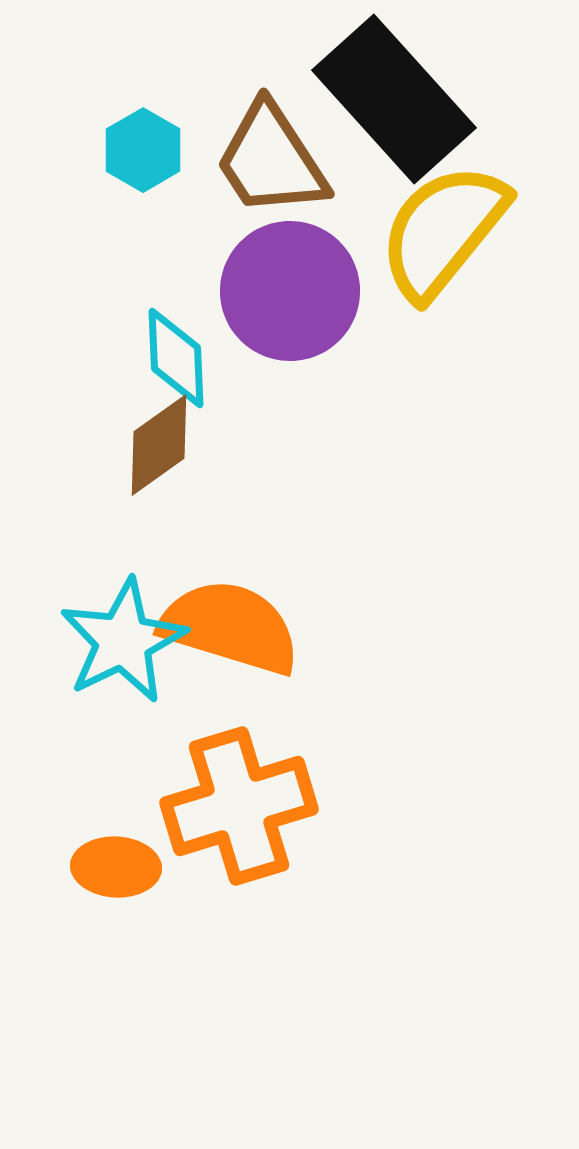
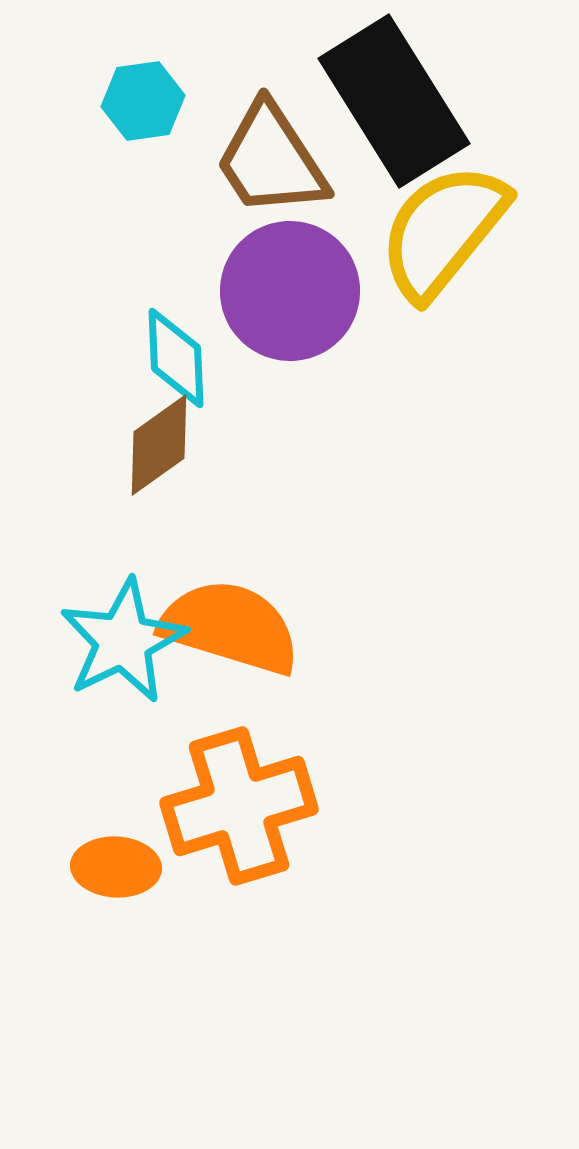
black rectangle: moved 2 px down; rotated 10 degrees clockwise
cyan hexagon: moved 49 px up; rotated 22 degrees clockwise
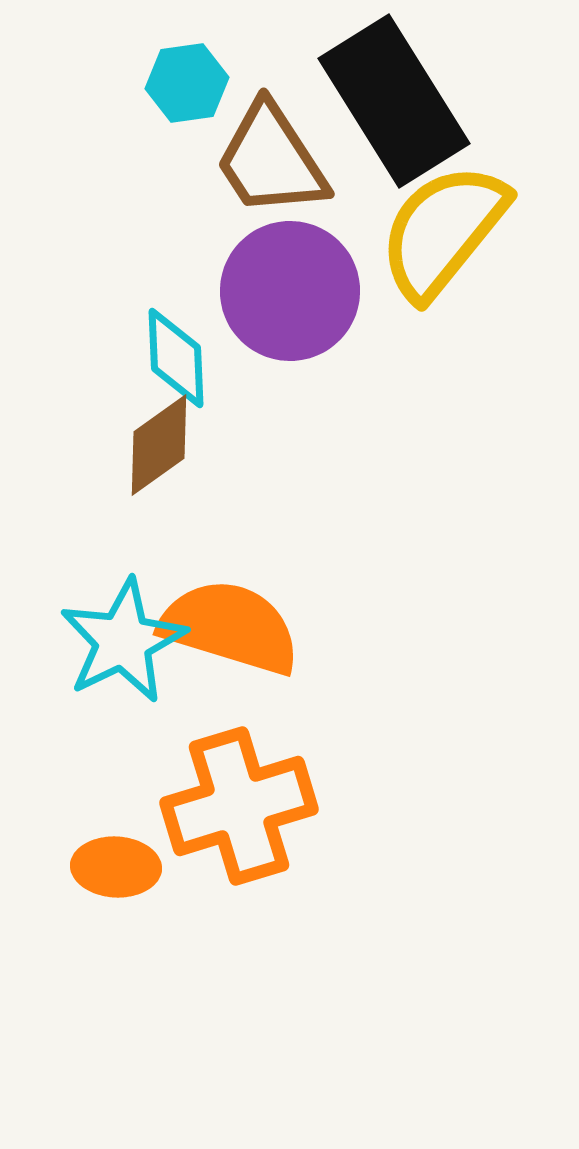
cyan hexagon: moved 44 px right, 18 px up
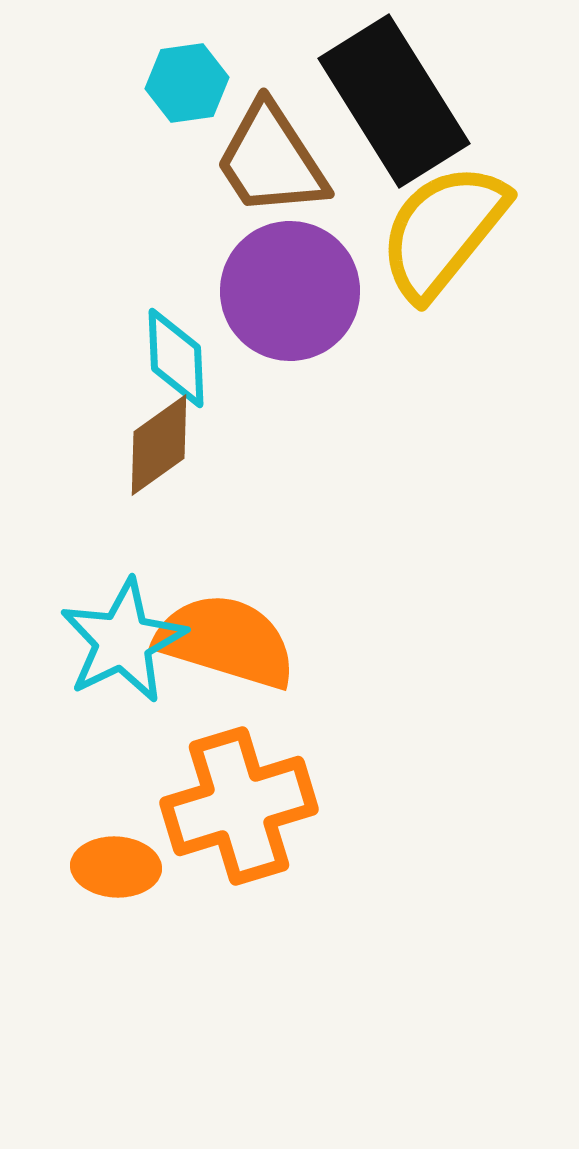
orange semicircle: moved 4 px left, 14 px down
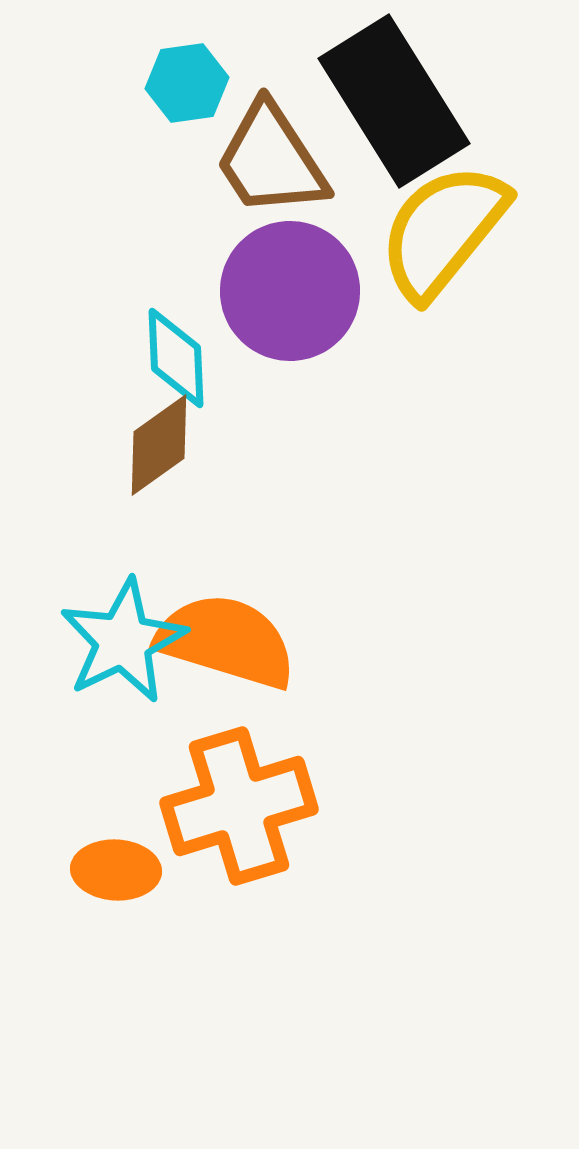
orange ellipse: moved 3 px down
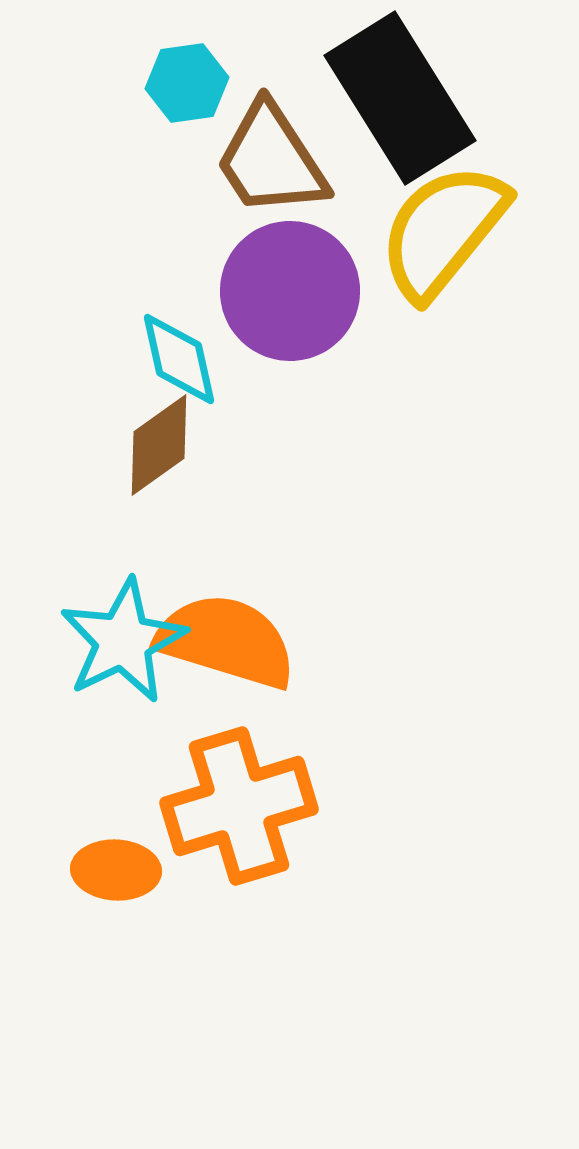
black rectangle: moved 6 px right, 3 px up
cyan diamond: moved 3 px right, 1 px down; rotated 10 degrees counterclockwise
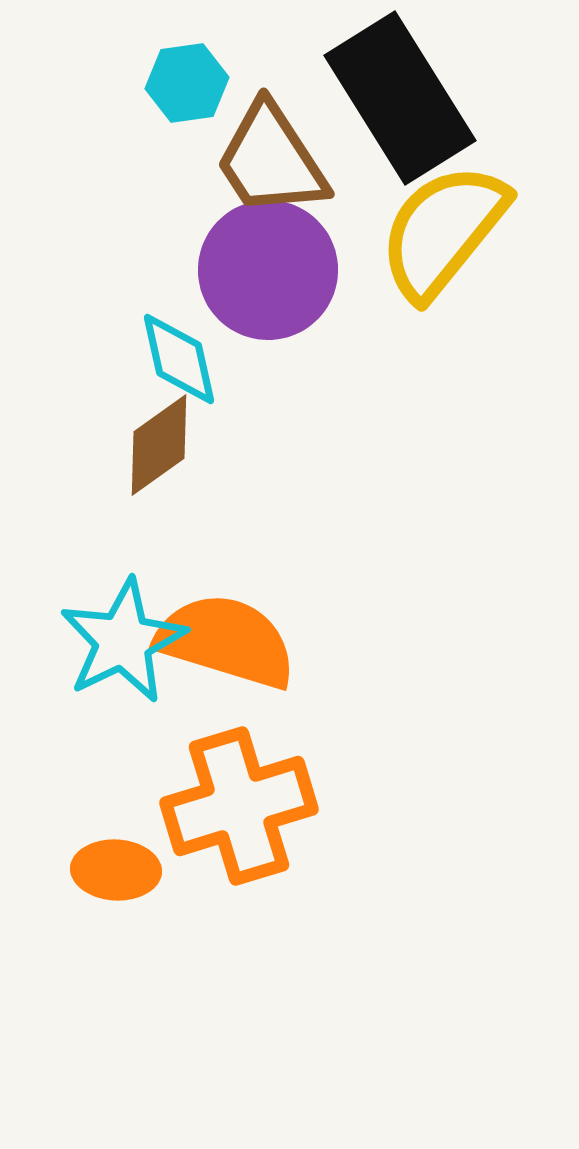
purple circle: moved 22 px left, 21 px up
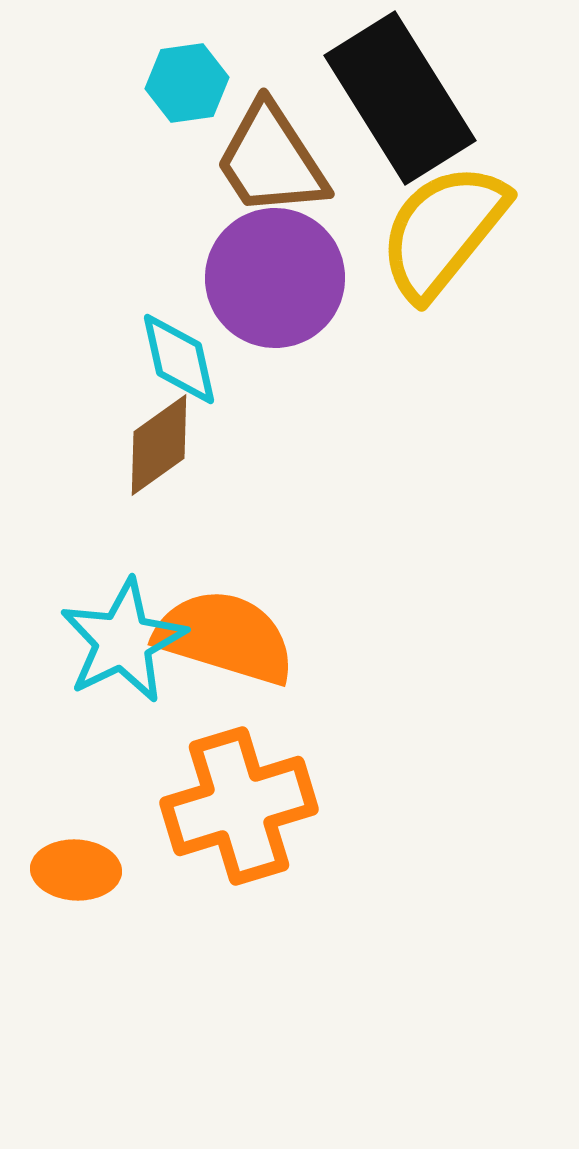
purple circle: moved 7 px right, 8 px down
orange semicircle: moved 1 px left, 4 px up
orange ellipse: moved 40 px left
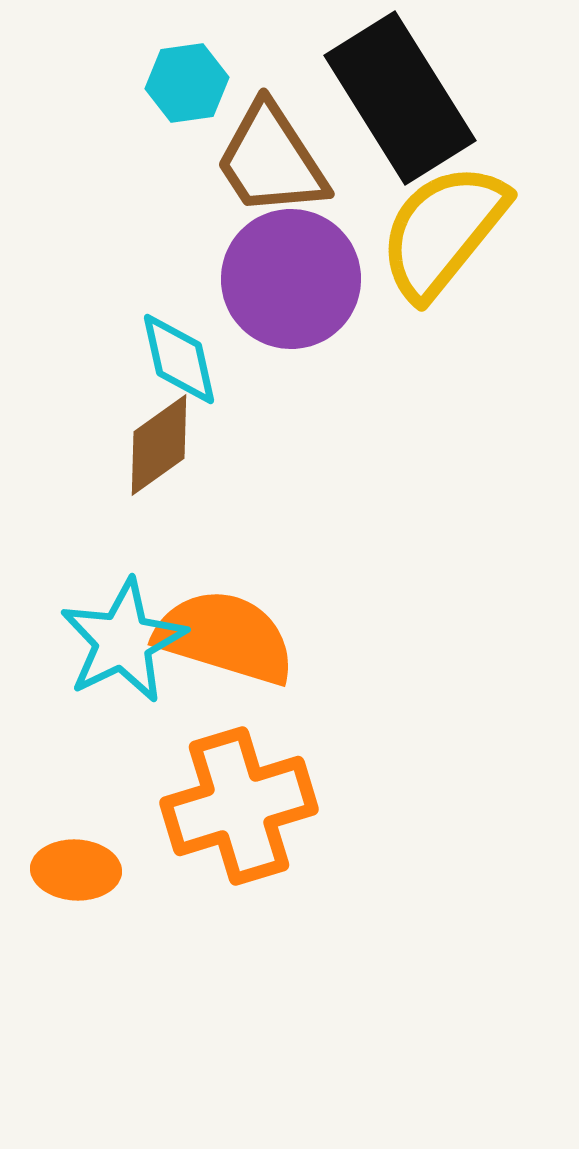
purple circle: moved 16 px right, 1 px down
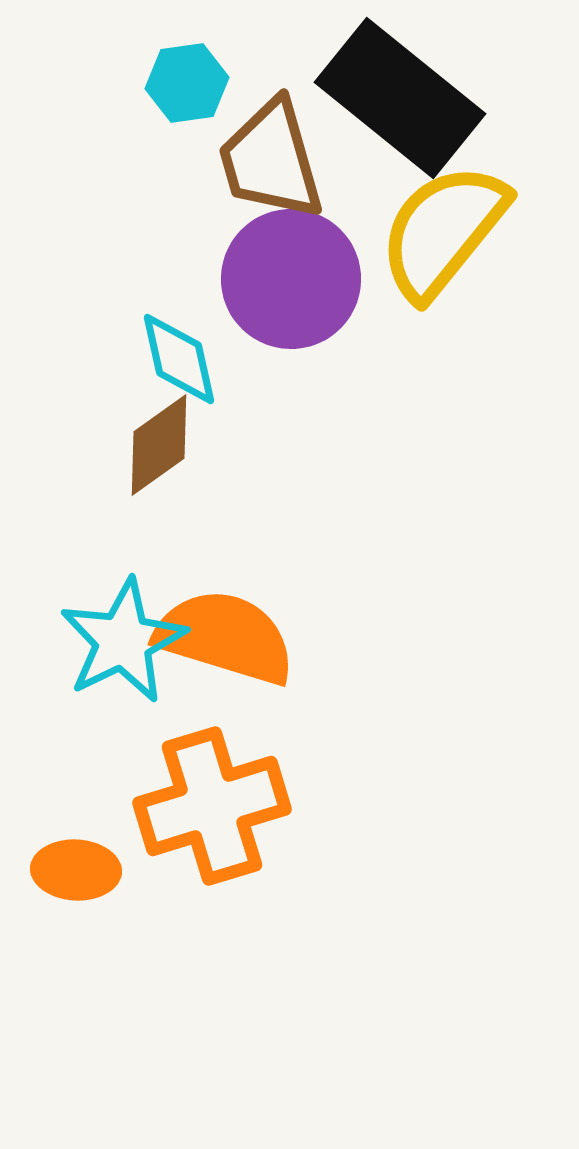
black rectangle: rotated 19 degrees counterclockwise
brown trapezoid: rotated 17 degrees clockwise
orange cross: moved 27 px left
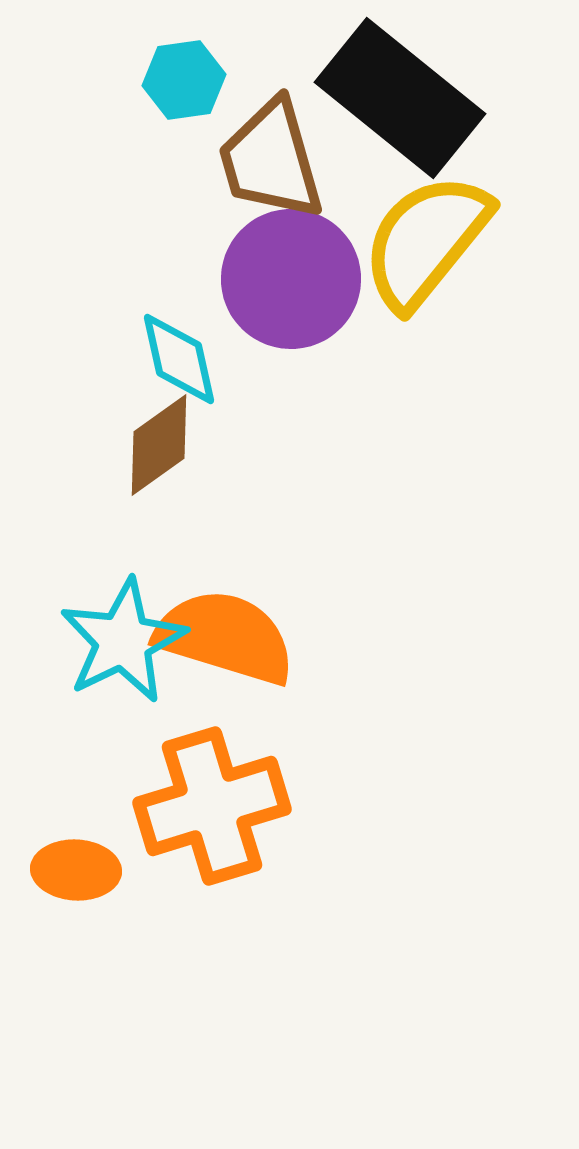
cyan hexagon: moved 3 px left, 3 px up
yellow semicircle: moved 17 px left, 10 px down
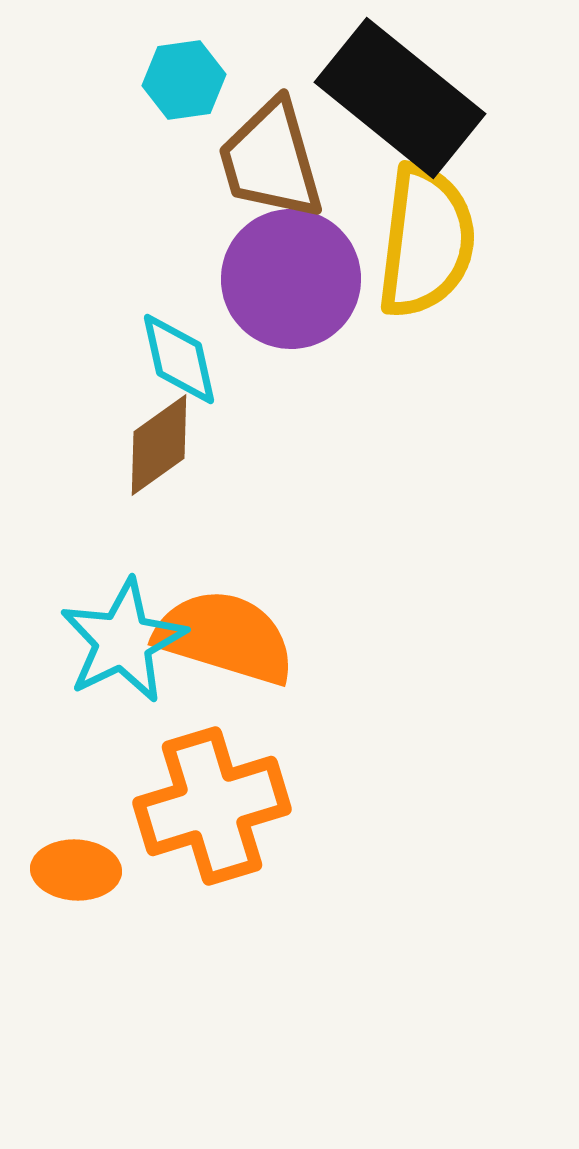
yellow semicircle: rotated 148 degrees clockwise
